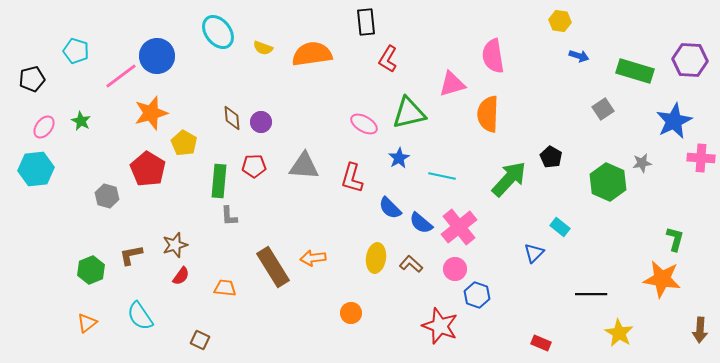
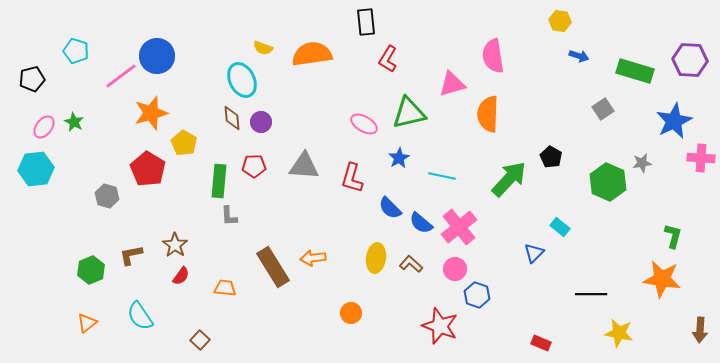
cyan ellipse at (218, 32): moved 24 px right, 48 px down; rotated 12 degrees clockwise
green star at (81, 121): moved 7 px left, 1 px down
green L-shape at (675, 239): moved 2 px left, 3 px up
brown star at (175, 245): rotated 20 degrees counterclockwise
yellow star at (619, 333): rotated 20 degrees counterclockwise
brown square at (200, 340): rotated 18 degrees clockwise
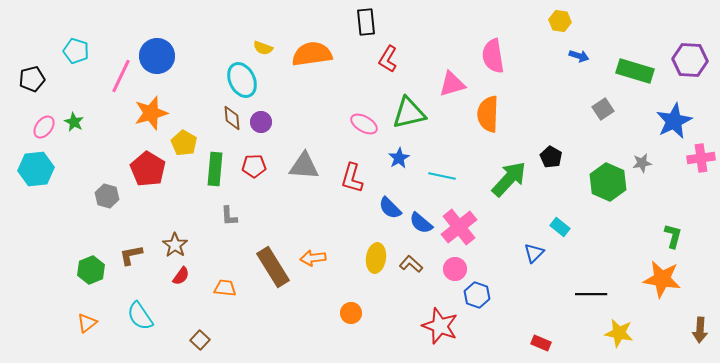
pink line at (121, 76): rotated 28 degrees counterclockwise
pink cross at (701, 158): rotated 12 degrees counterclockwise
green rectangle at (219, 181): moved 4 px left, 12 px up
